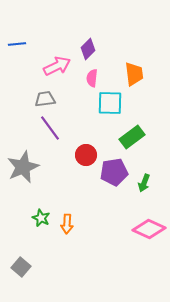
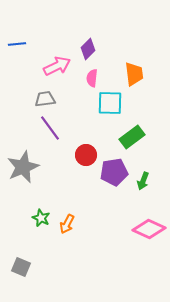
green arrow: moved 1 px left, 2 px up
orange arrow: rotated 24 degrees clockwise
gray square: rotated 18 degrees counterclockwise
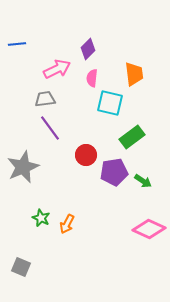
pink arrow: moved 3 px down
cyan square: rotated 12 degrees clockwise
green arrow: rotated 78 degrees counterclockwise
